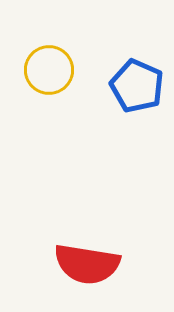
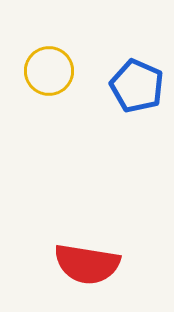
yellow circle: moved 1 px down
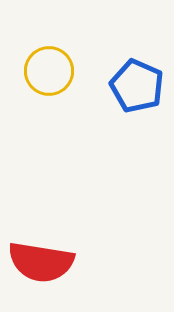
red semicircle: moved 46 px left, 2 px up
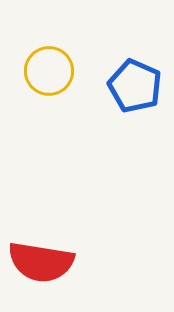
blue pentagon: moved 2 px left
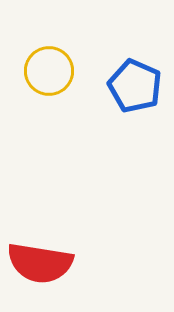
red semicircle: moved 1 px left, 1 px down
